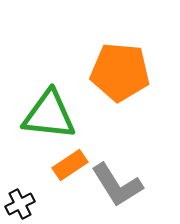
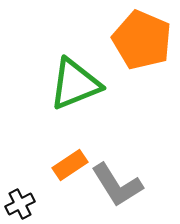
orange pentagon: moved 22 px right, 32 px up; rotated 18 degrees clockwise
green triangle: moved 26 px right, 31 px up; rotated 28 degrees counterclockwise
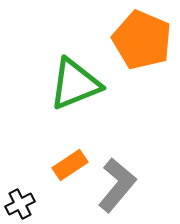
gray L-shape: rotated 108 degrees counterclockwise
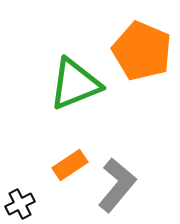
orange pentagon: moved 11 px down
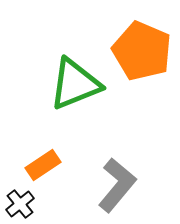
orange rectangle: moved 27 px left
black cross: rotated 12 degrees counterclockwise
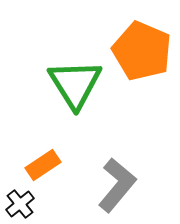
green triangle: rotated 40 degrees counterclockwise
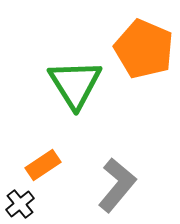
orange pentagon: moved 2 px right, 2 px up
